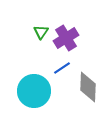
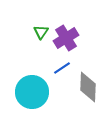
cyan circle: moved 2 px left, 1 px down
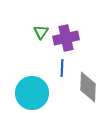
purple cross: rotated 20 degrees clockwise
blue line: rotated 54 degrees counterclockwise
cyan circle: moved 1 px down
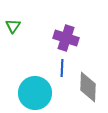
green triangle: moved 28 px left, 6 px up
purple cross: rotated 30 degrees clockwise
cyan circle: moved 3 px right
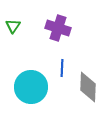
purple cross: moved 8 px left, 10 px up
cyan circle: moved 4 px left, 6 px up
